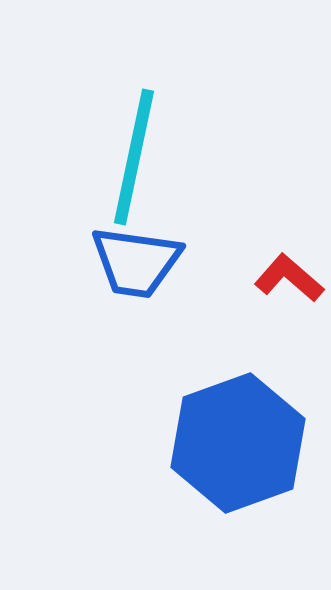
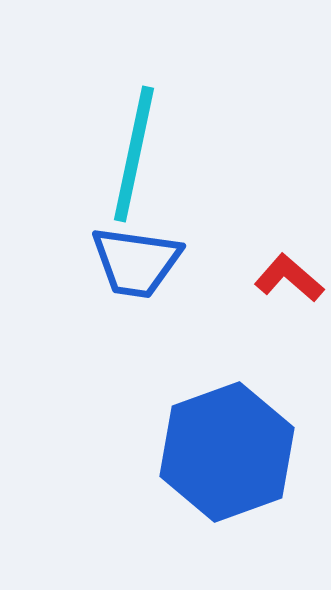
cyan line: moved 3 px up
blue hexagon: moved 11 px left, 9 px down
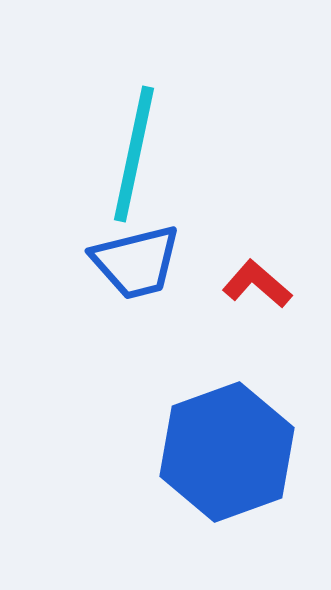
blue trapezoid: rotated 22 degrees counterclockwise
red L-shape: moved 32 px left, 6 px down
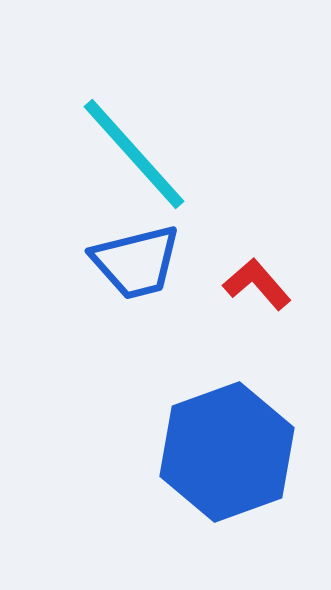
cyan line: rotated 54 degrees counterclockwise
red L-shape: rotated 8 degrees clockwise
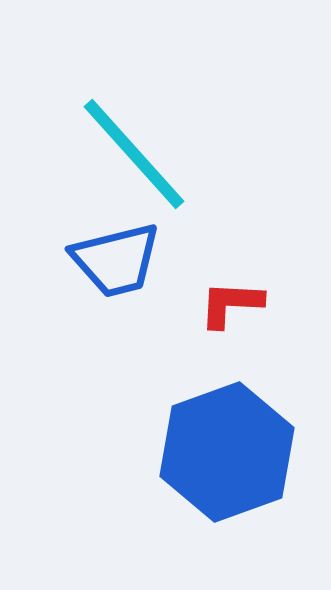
blue trapezoid: moved 20 px left, 2 px up
red L-shape: moved 26 px left, 20 px down; rotated 46 degrees counterclockwise
